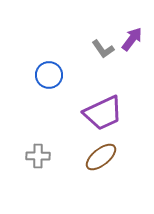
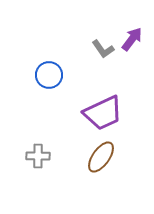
brown ellipse: rotated 16 degrees counterclockwise
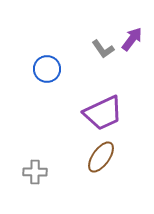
blue circle: moved 2 px left, 6 px up
gray cross: moved 3 px left, 16 px down
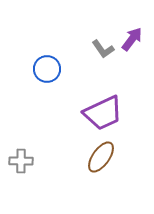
gray cross: moved 14 px left, 11 px up
